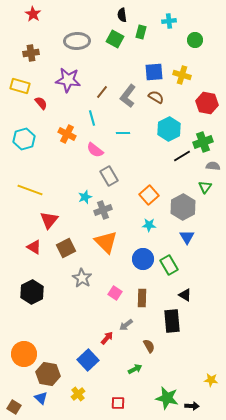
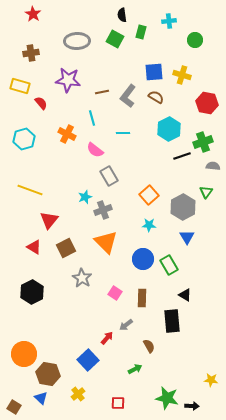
brown line at (102, 92): rotated 40 degrees clockwise
black line at (182, 156): rotated 12 degrees clockwise
green triangle at (205, 187): moved 1 px right, 5 px down
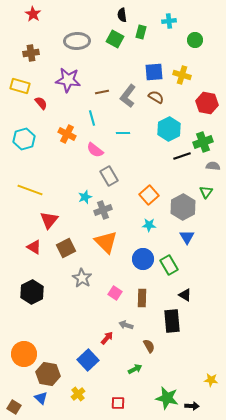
gray arrow at (126, 325): rotated 56 degrees clockwise
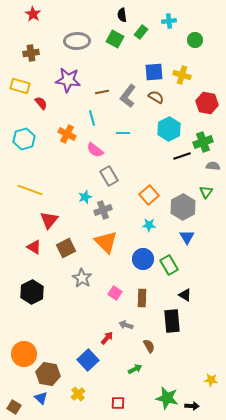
green rectangle at (141, 32): rotated 24 degrees clockwise
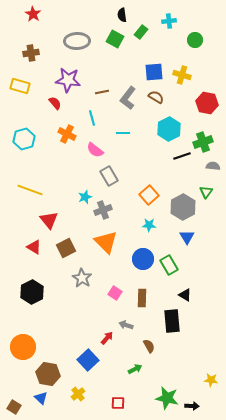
gray L-shape at (128, 96): moved 2 px down
red semicircle at (41, 103): moved 14 px right
red triangle at (49, 220): rotated 18 degrees counterclockwise
orange circle at (24, 354): moved 1 px left, 7 px up
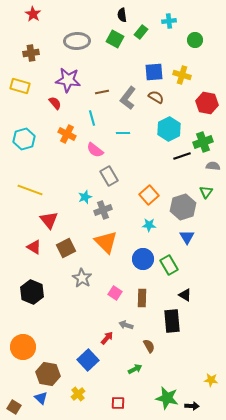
gray hexagon at (183, 207): rotated 10 degrees clockwise
black hexagon at (32, 292): rotated 10 degrees counterclockwise
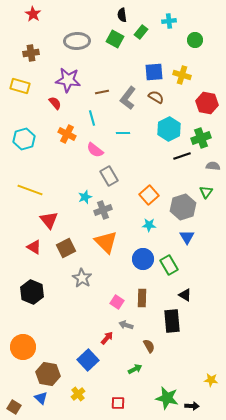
green cross at (203, 142): moved 2 px left, 4 px up
pink square at (115, 293): moved 2 px right, 9 px down
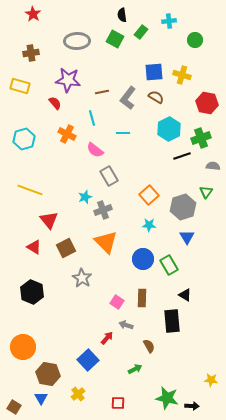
blue triangle at (41, 398): rotated 16 degrees clockwise
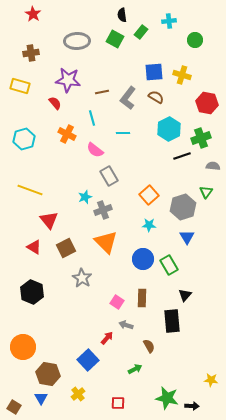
black triangle at (185, 295): rotated 40 degrees clockwise
